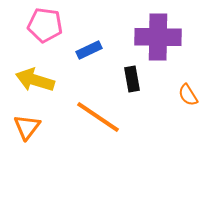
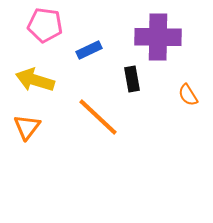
orange line: rotated 9 degrees clockwise
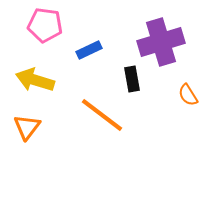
purple cross: moved 3 px right, 5 px down; rotated 18 degrees counterclockwise
orange line: moved 4 px right, 2 px up; rotated 6 degrees counterclockwise
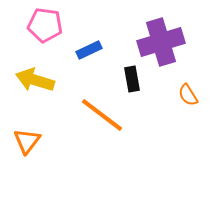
orange triangle: moved 14 px down
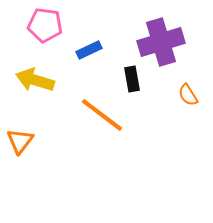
orange triangle: moved 7 px left
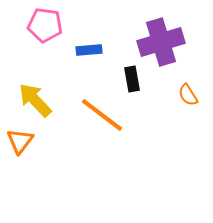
blue rectangle: rotated 20 degrees clockwise
yellow arrow: moved 20 px down; rotated 30 degrees clockwise
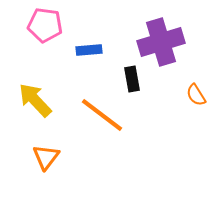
orange semicircle: moved 8 px right
orange triangle: moved 26 px right, 16 px down
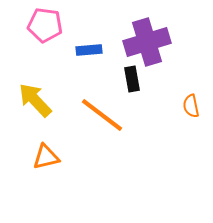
purple cross: moved 14 px left
orange semicircle: moved 5 px left, 11 px down; rotated 20 degrees clockwise
orange triangle: rotated 40 degrees clockwise
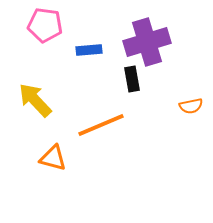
orange semicircle: rotated 90 degrees counterclockwise
orange line: moved 1 px left, 10 px down; rotated 60 degrees counterclockwise
orange triangle: moved 7 px right, 1 px down; rotated 28 degrees clockwise
